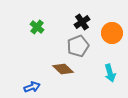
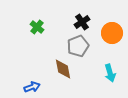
brown diamond: rotated 35 degrees clockwise
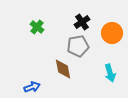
gray pentagon: rotated 10 degrees clockwise
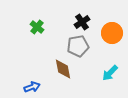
cyan arrow: rotated 60 degrees clockwise
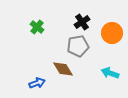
brown diamond: rotated 20 degrees counterclockwise
cyan arrow: rotated 66 degrees clockwise
blue arrow: moved 5 px right, 4 px up
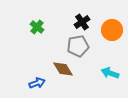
orange circle: moved 3 px up
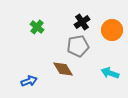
blue arrow: moved 8 px left, 2 px up
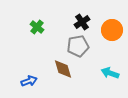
brown diamond: rotated 15 degrees clockwise
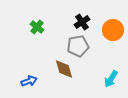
orange circle: moved 1 px right
brown diamond: moved 1 px right
cyan arrow: moved 1 px right, 6 px down; rotated 78 degrees counterclockwise
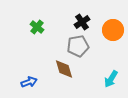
blue arrow: moved 1 px down
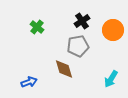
black cross: moved 1 px up
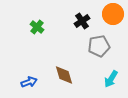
orange circle: moved 16 px up
gray pentagon: moved 21 px right
brown diamond: moved 6 px down
